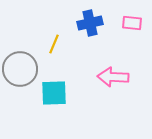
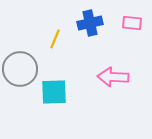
yellow line: moved 1 px right, 5 px up
cyan square: moved 1 px up
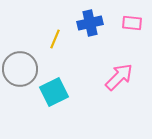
pink arrow: moved 6 px right; rotated 132 degrees clockwise
cyan square: rotated 24 degrees counterclockwise
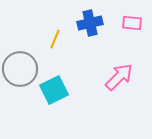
cyan square: moved 2 px up
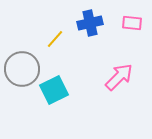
yellow line: rotated 18 degrees clockwise
gray circle: moved 2 px right
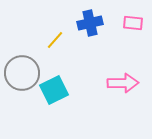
pink rectangle: moved 1 px right
yellow line: moved 1 px down
gray circle: moved 4 px down
pink arrow: moved 4 px right, 6 px down; rotated 44 degrees clockwise
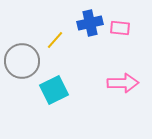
pink rectangle: moved 13 px left, 5 px down
gray circle: moved 12 px up
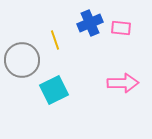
blue cross: rotated 10 degrees counterclockwise
pink rectangle: moved 1 px right
yellow line: rotated 60 degrees counterclockwise
gray circle: moved 1 px up
